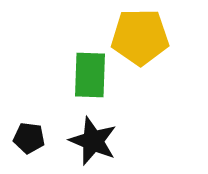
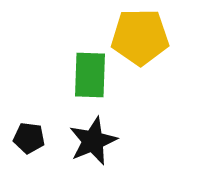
black star: rotated 27 degrees clockwise
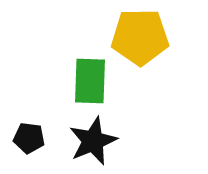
green rectangle: moved 6 px down
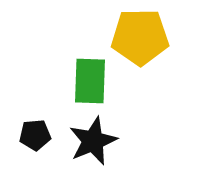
black pentagon: moved 6 px right, 3 px up; rotated 12 degrees counterclockwise
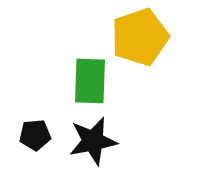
yellow pentagon: rotated 18 degrees counterclockwise
black star: rotated 12 degrees clockwise
